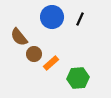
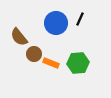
blue circle: moved 4 px right, 6 px down
orange rectangle: rotated 63 degrees clockwise
green hexagon: moved 15 px up
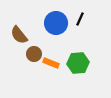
brown semicircle: moved 2 px up
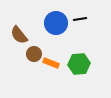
black line: rotated 56 degrees clockwise
green hexagon: moved 1 px right, 1 px down
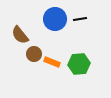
blue circle: moved 1 px left, 4 px up
brown semicircle: moved 1 px right
orange rectangle: moved 1 px right, 1 px up
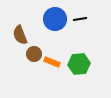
brown semicircle: rotated 18 degrees clockwise
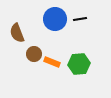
brown semicircle: moved 3 px left, 2 px up
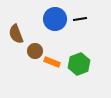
brown semicircle: moved 1 px left, 1 px down
brown circle: moved 1 px right, 3 px up
green hexagon: rotated 15 degrees counterclockwise
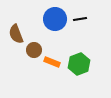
brown circle: moved 1 px left, 1 px up
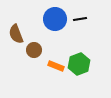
orange rectangle: moved 4 px right, 4 px down
